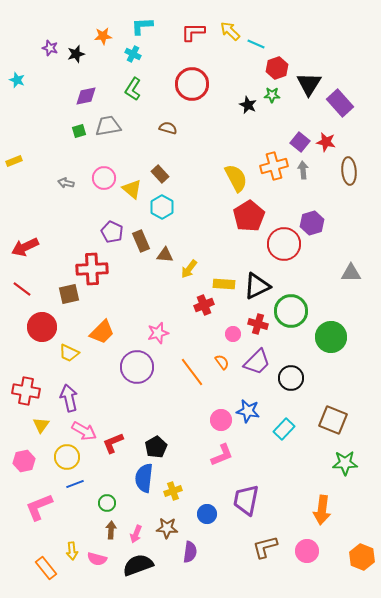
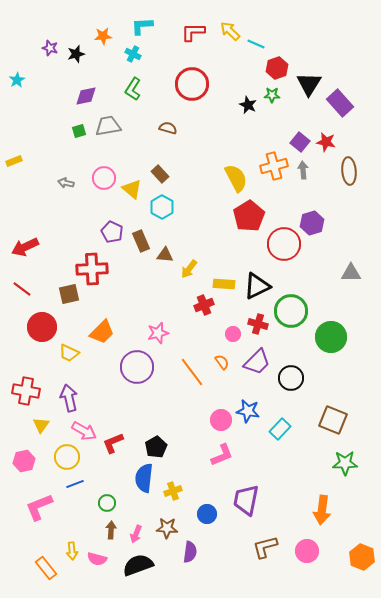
cyan star at (17, 80): rotated 21 degrees clockwise
cyan rectangle at (284, 429): moved 4 px left
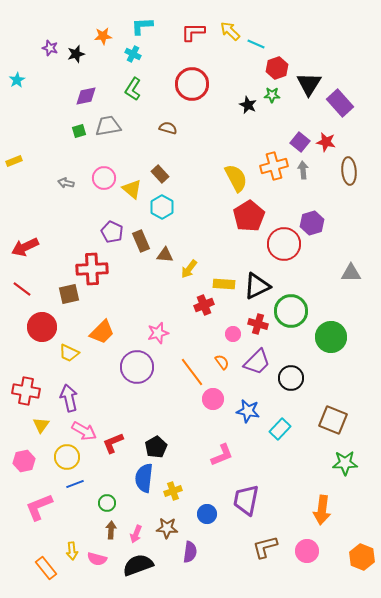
pink circle at (221, 420): moved 8 px left, 21 px up
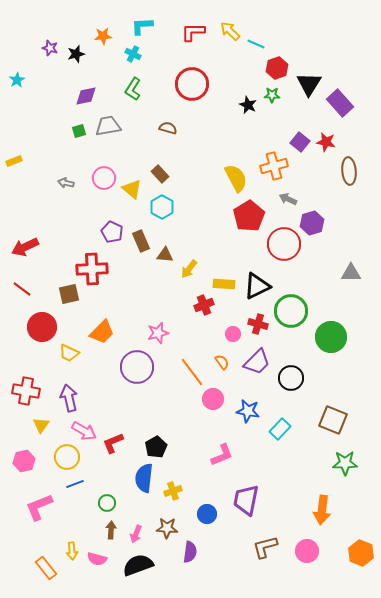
gray arrow at (303, 170): moved 15 px left, 29 px down; rotated 60 degrees counterclockwise
orange hexagon at (362, 557): moved 1 px left, 4 px up
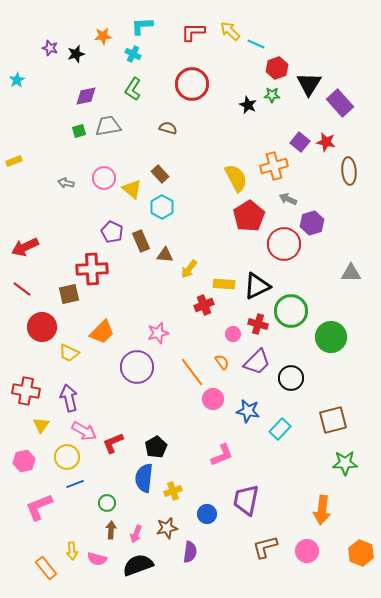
brown square at (333, 420): rotated 36 degrees counterclockwise
brown star at (167, 528): rotated 15 degrees counterclockwise
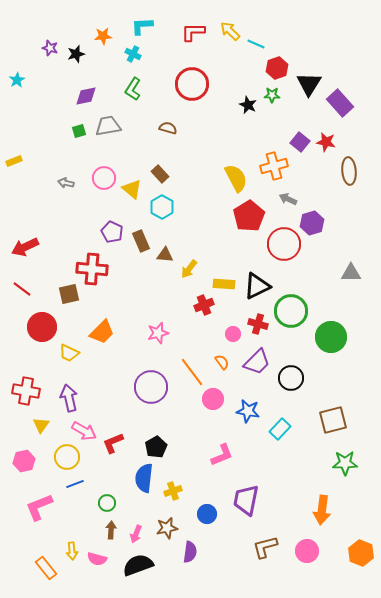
red cross at (92, 269): rotated 8 degrees clockwise
purple circle at (137, 367): moved 14 px right, 20 px down
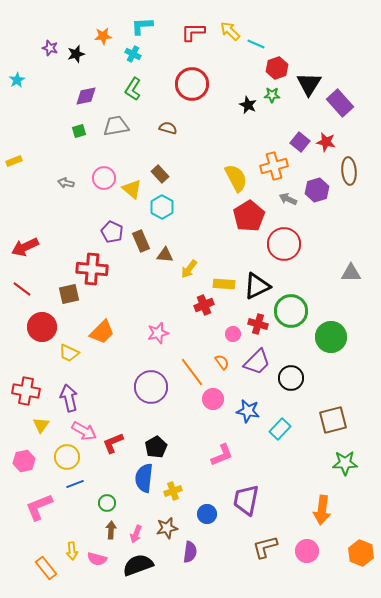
gray trapezoid at (108, 126): moved 8 px right
purple hexagon at (312, 223): moved 5 px right, 33 px up
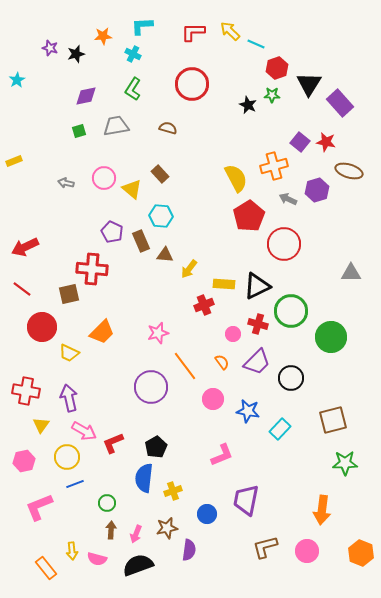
brown ellipse at (349, 171): rotated 68 degrees counterclockwise
cyan hexagon at (162, 207): moved 1 px left, 9 px down; rotated 25 degrees counterclockwise
orange line at (192, 372): moved 7 px left, 6 px up
purple semicircle at (190, 552): moved 1 px left, 2 px up
